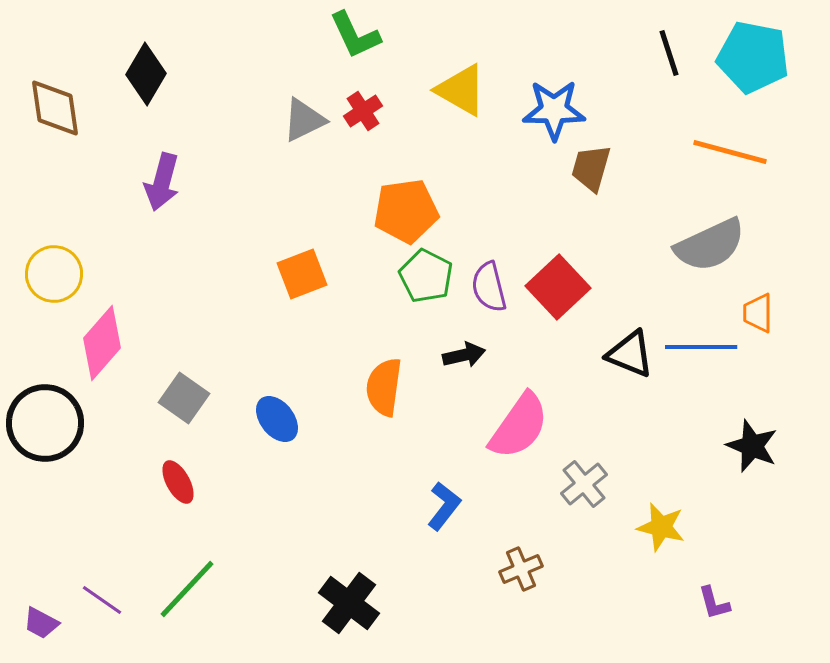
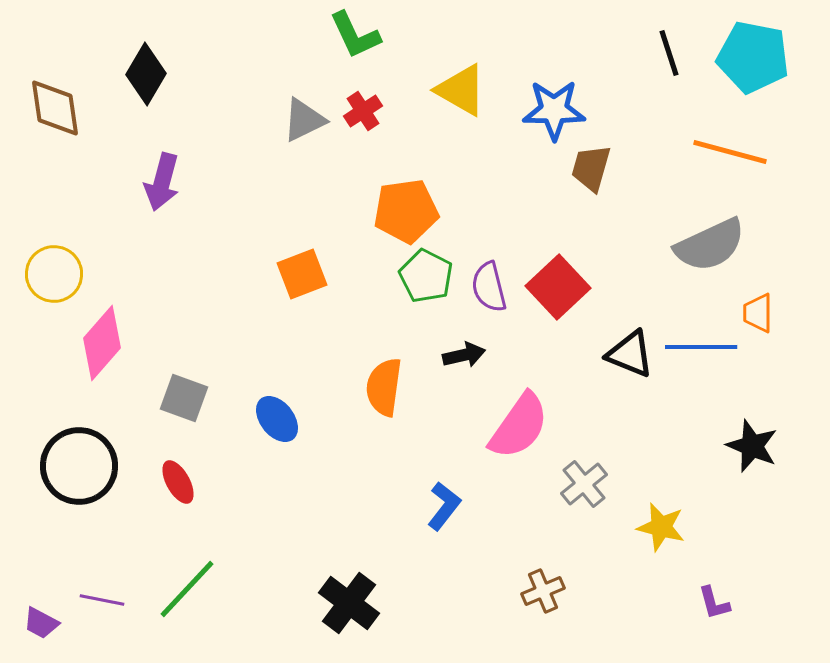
gray square: rotated 15 degrees counterclockwise
black circle: moved 34 px right, 43 px down
brown cross: moved 22 px right, 22 px down
purple line: rotated 24 degrees counterclockwise
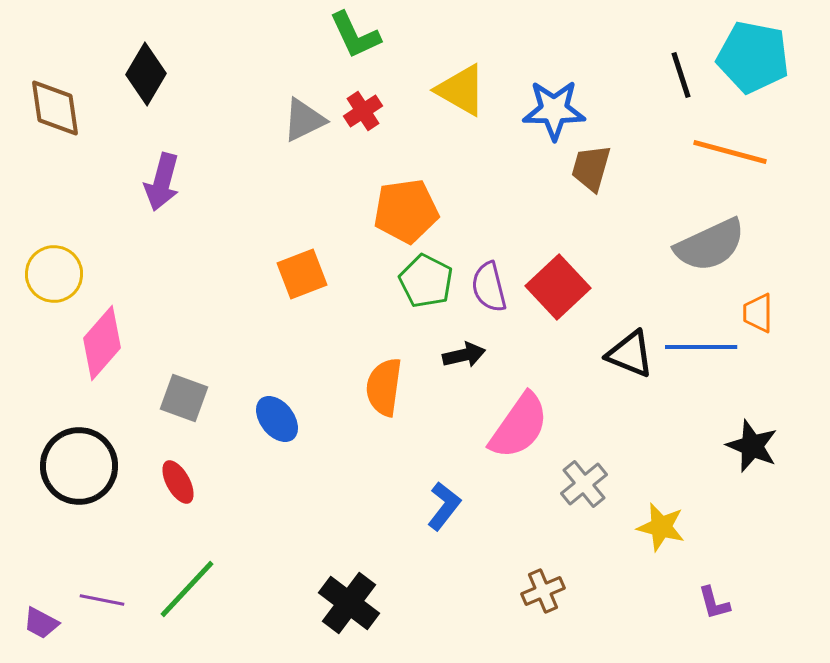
black line: moved 12 px right, 22 px down
green pentagon: moved 5 px down
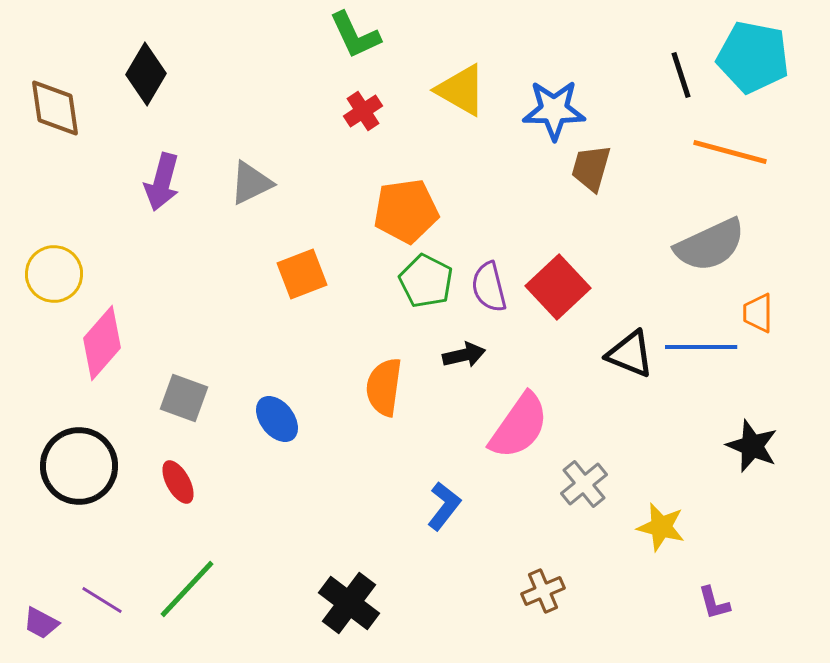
gray triangle: moved 53 px left, 63 px down
purple line: rotated 21 degrees clockwise
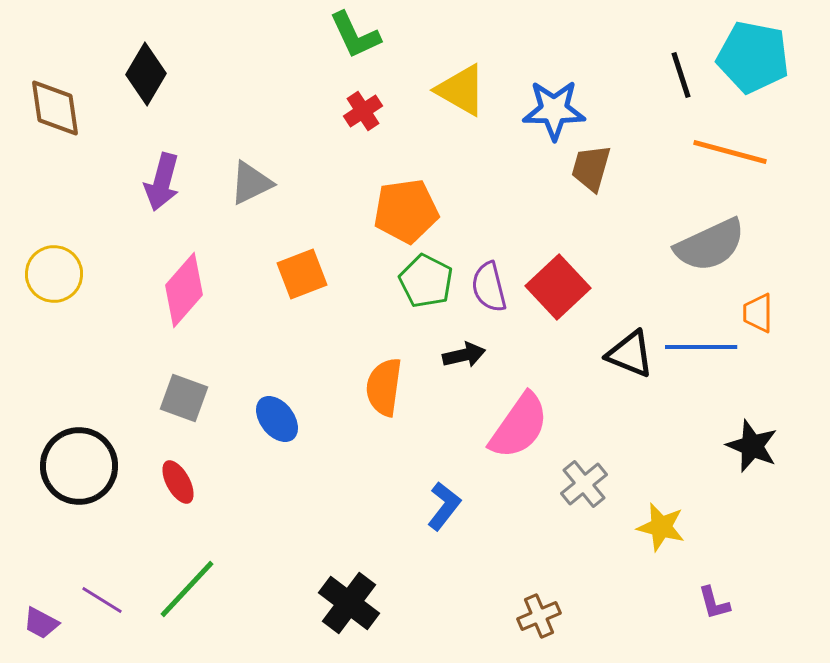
pink diamond: moved 82 px right, 53 px up
brown cross: moved 4 px left, 25 px down
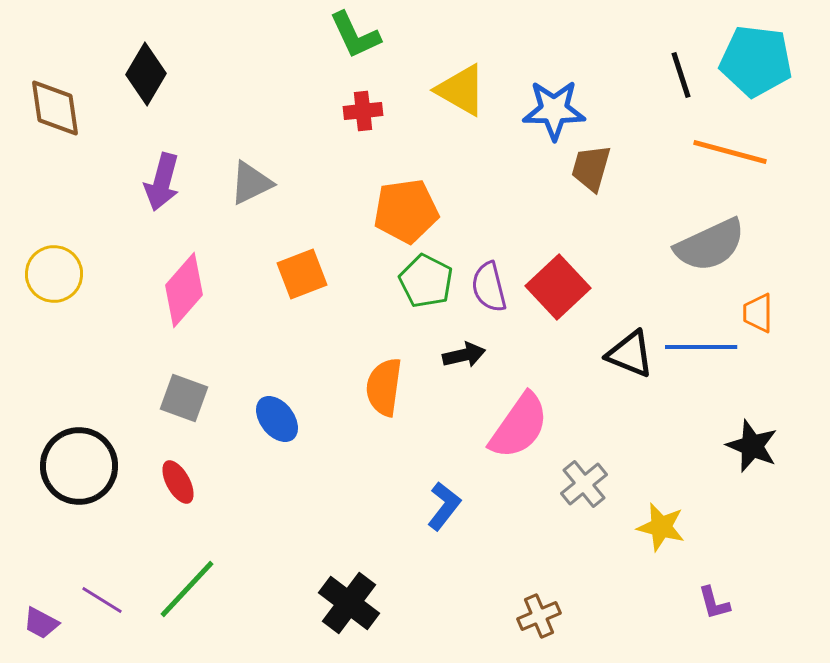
cyan pentagon: moved 3 px right, 4 px down; rotated 4 degrees counterclockwise
red cross: rotated 27 degrees clockwise
